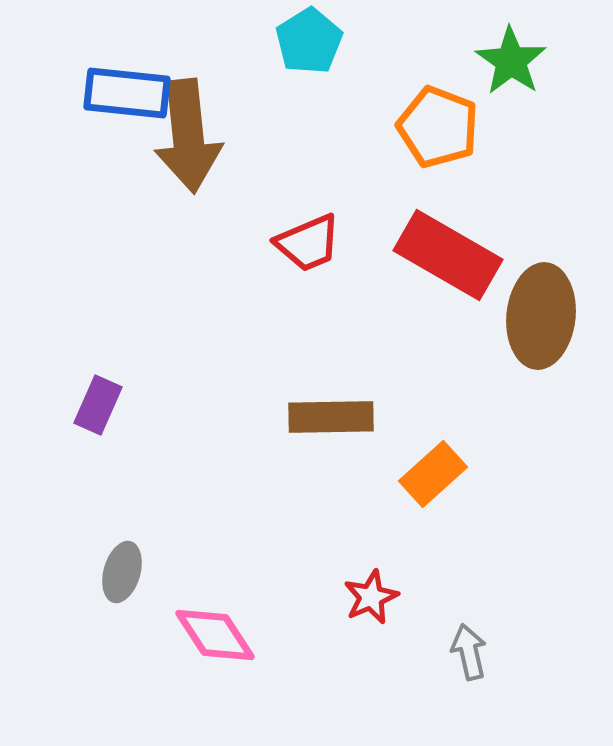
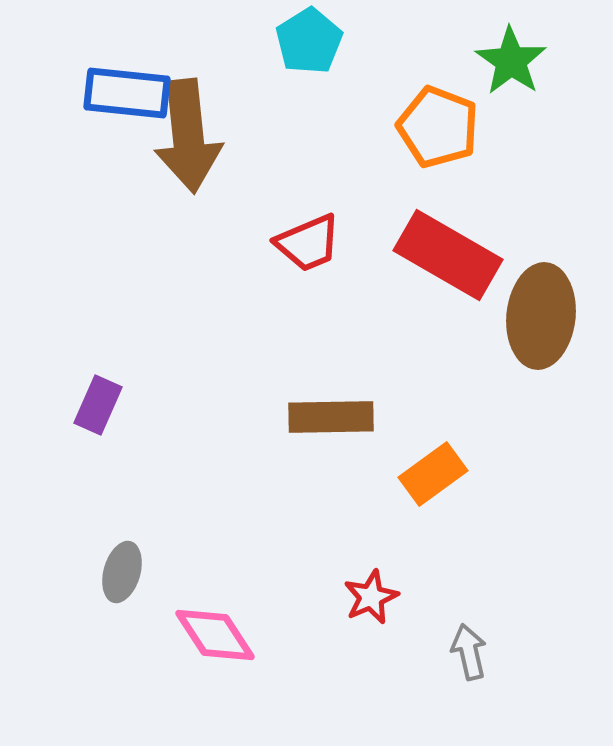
orange rectangle: rotated 6 degrees clockwise
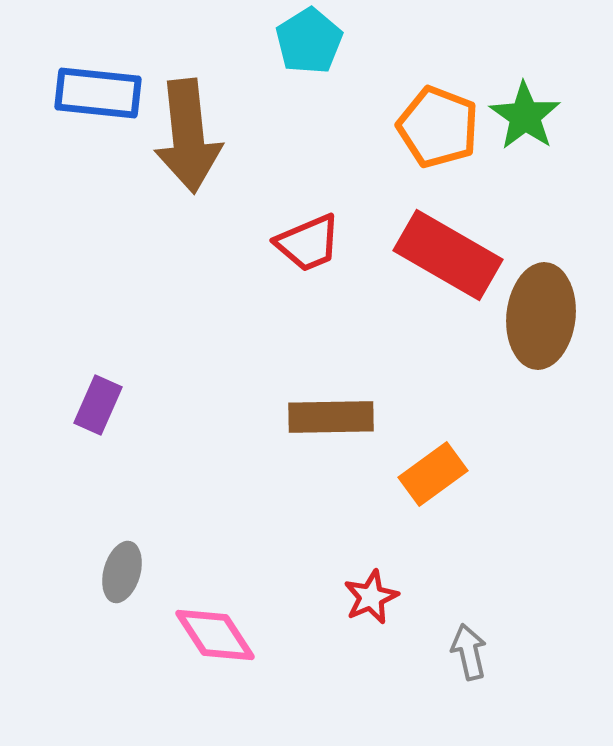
green star: moved 14 px right, 55 px down
blue rectangle: moved 29 px left
